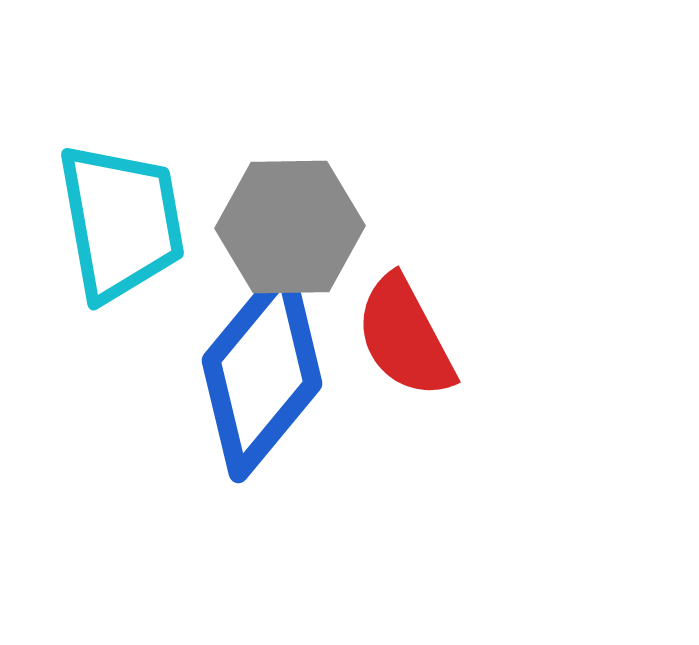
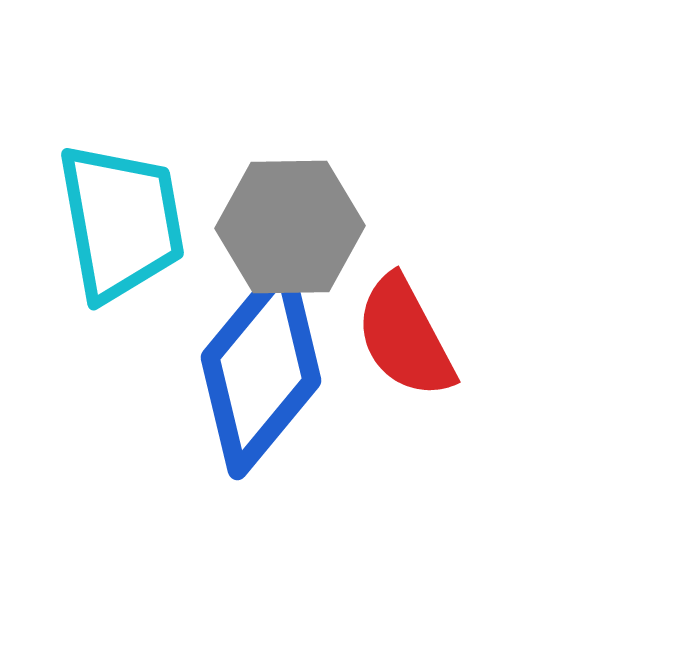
blue diamond: moved 1 px left, 3 px up
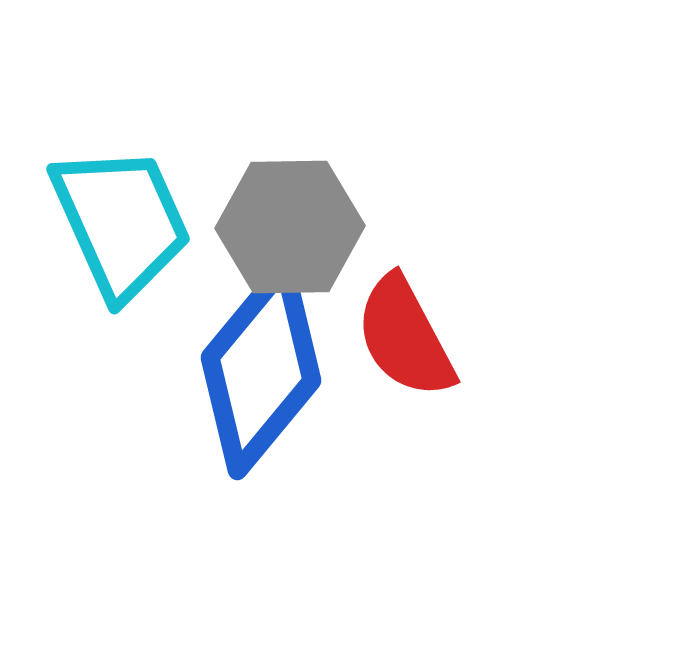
cyan trapezoid: rotated 14 degrees counterclockwise
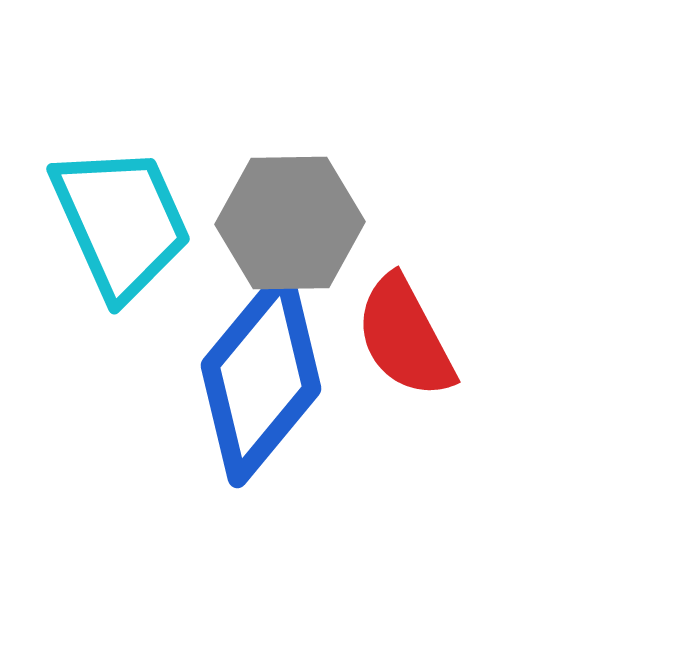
gray hexagon: moved 4 px up
blue diamond: moved 8 px down
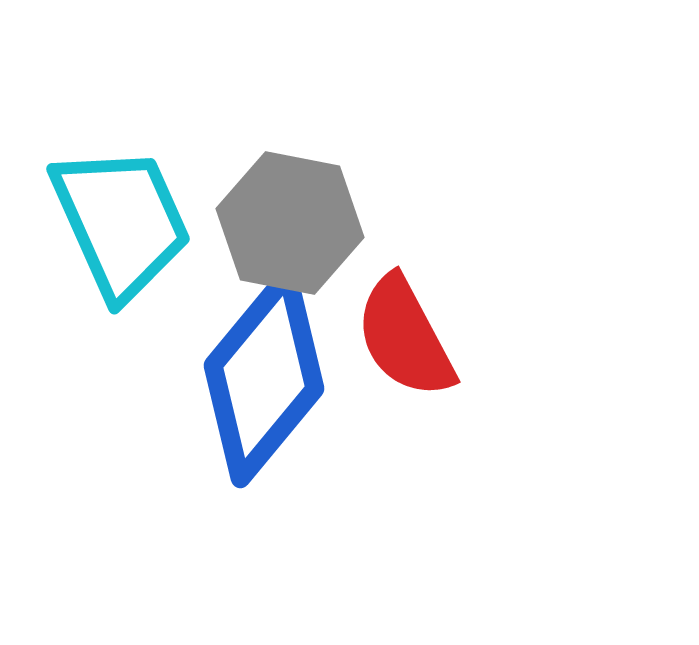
gray hexagon: rotated 12 degrees clockwise
blue diamond: moved 3 px right
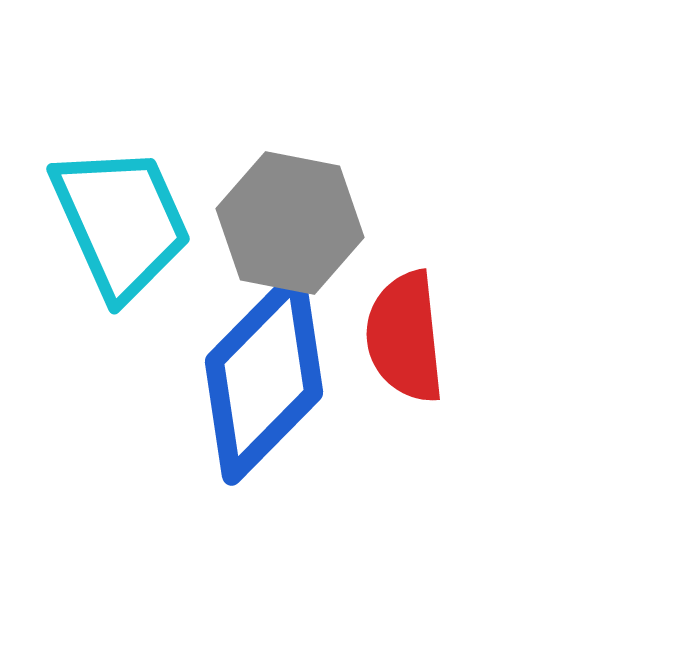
red semicircle: rotated 22 degrees clockwise
blue diamond: rotated 5 degrees clockwise
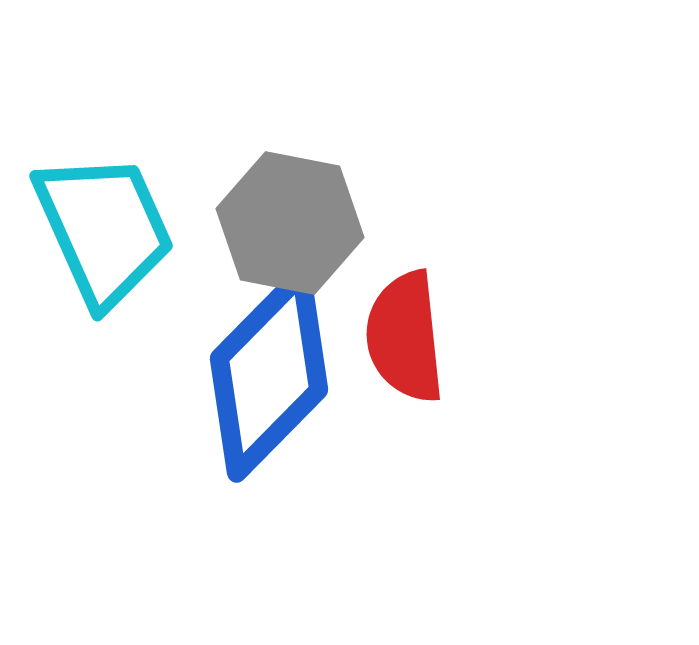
cyan trapezoid: moved 17 px left, 7 px down
blue diamond: moved 5 px right, 3 px up
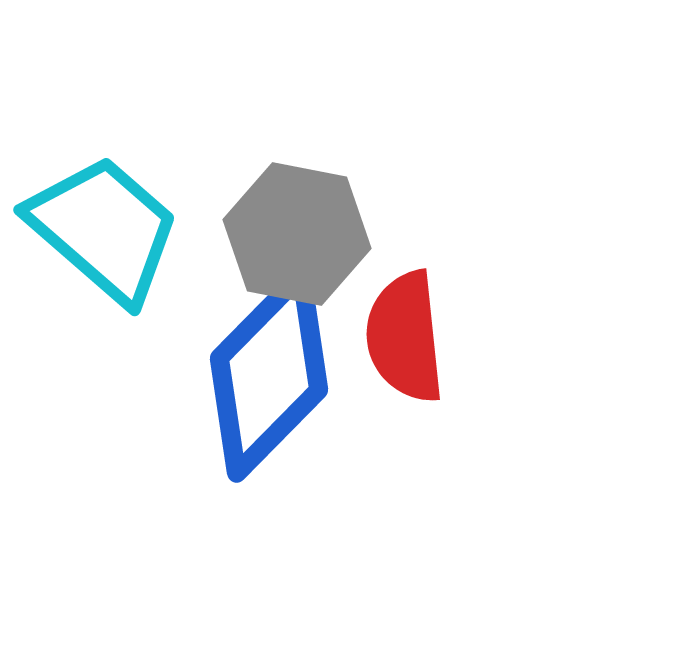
gray hexagon: moved 7 px right, 11 px down
cyan trapezoid: rotated 25 degrees counterclockwise
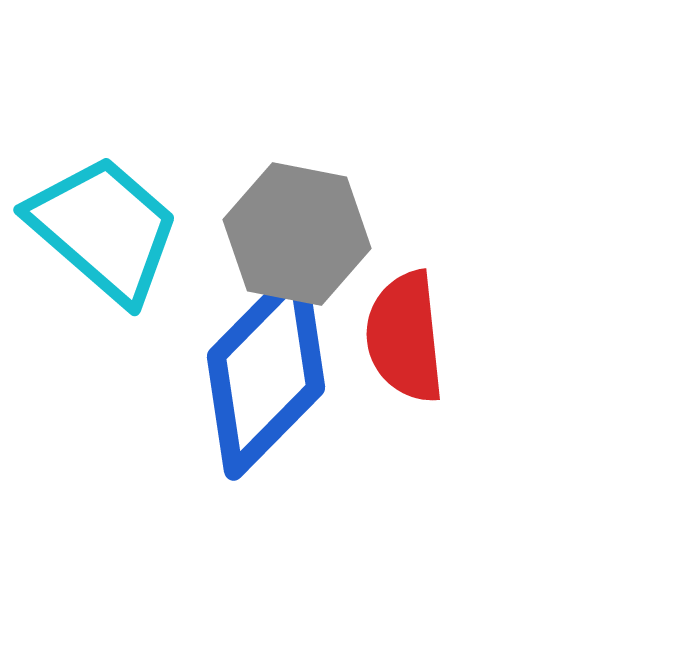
blue diamond: moved 3 px left, 2 px up
